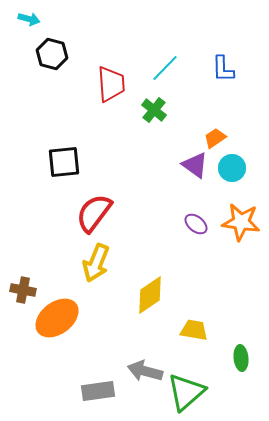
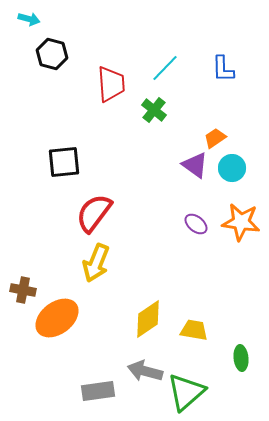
yellow diamond: moved 2 px left, 24 px down
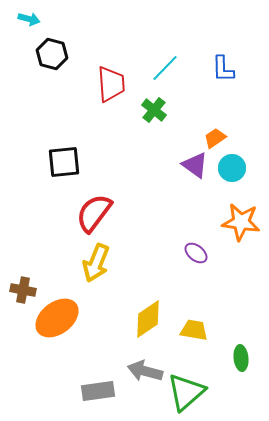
purple ellipse: moved 29 px down
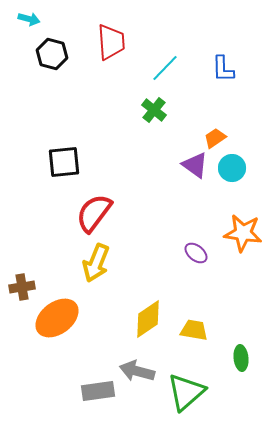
red trapezoid: moved 42 px up
orange star: moved 2 px right, 11 px down
brown cross: moved 1 px left, 3 px up; rotated 20 degrees counterclockwise
gray arrow: moved 8 px left
